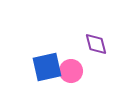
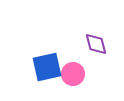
pink circle: moved 2 px right, 3 px down
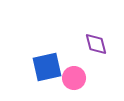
pink circle: moved 1 px right, 4 px down
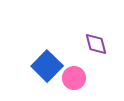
blue square: moved 1 px up; rotated 32 degrees counterclockwise
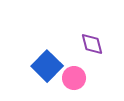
purple diamond: moved 4 px left
